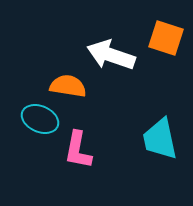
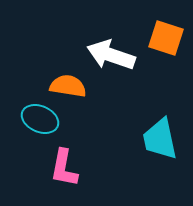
pink L-shape: moved 14 px left, 18 px down
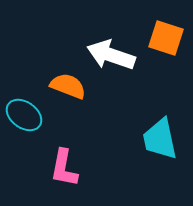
orange semicircle: rotated 12 degrees clockwise
cyan ellipse: moved 16 px left, 4 px up; rotated 12 degrees clockwise
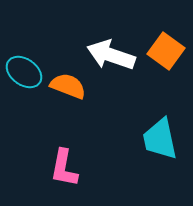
orange square: moved 13 px down; rotated 18 degrees clockwise
cyan ellipse: moved 43 px up
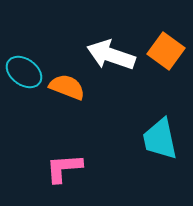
orange semicircle: moved 1 px left, 1 px down
pink L-shape: rotated 75 degrees clockwise
